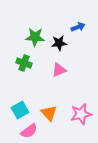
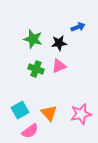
green star: moved 2 px left, 2 px down; rotated 12 degrees clockwise
green cross: moved 12 px right, 6 px down
pink triangle: moved 4 px up
pink semicircle: moved 1 px right
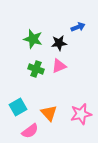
cyan square: moved 2 px left, 3 px up
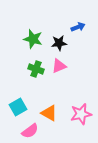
orange triangle: rotated 18 degrees counterclockwise
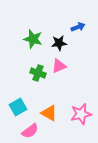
green cross: moved 2 px right, 4 px down
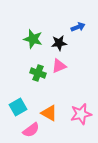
pink semicircle: moved 1 px right, 1 px up
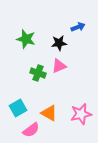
green star: moved 7 px left
cyan square: moved 1 px down
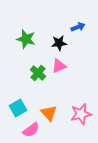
green cross: rotated 21 degrees clockwise
orange triangle: rotated 18 degrees clockwise
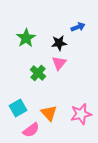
green star: moved 1 px up; rotated 24 degrees clockwise
pink triangle: moved 3 px up; rotated 28 degrees counterclockwise
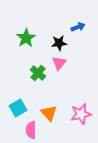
pink semicircle: rotated 126 degrees clockwise
